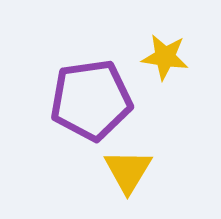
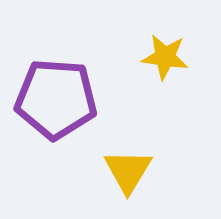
purple pentagon: moved 35 px left, 1 px up; rotated 12 degrees clockwise
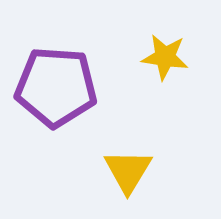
purple pentagon: moved 12 px up
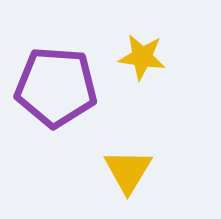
yellow star: moved 23 px left
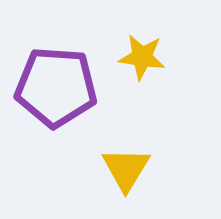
yellow triangle: moved 2 px left, 2 px up
